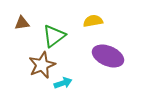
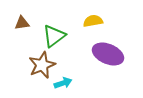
purple ellipse: moved 2 px up
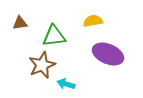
brown triangle: moved 2 px left
green triangle: rotated 30 degrees clockwise
cyan arrow: moved 3 px right, 1 px down; rotated 144 degrees counterclockwise
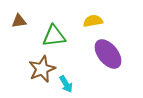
brown triangle: moved 1 px left, 2 px up
purple ellipse: rotated 28 degrees clockwise
brown star: moved 4 px down
cyan arrow: rotated 138 degrees counterclockwise
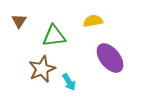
brown triangle: rotated 49 degrees counterclockwise
purple ellipse: moved 2 px right, 4 px down
cyan arrow: moved 3 px right, 2 px up
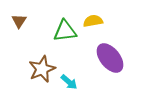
green triangle: moved 11 px right, 5 px up
cyan arrow: rotated 18 degrees counterclockwise
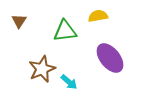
yellow semicircle: moved 5 px right, 5 px up
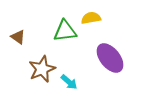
yellow semicircle: moved 7 px left, 2 px down
brown triangle: moved 1 px left, 16 px down; rotated 28 degrees counterclockwise
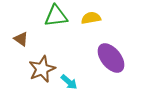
green triangle: moved 9 px left, 15 px up
brown triangle: moved 3 px right, 2 px down
purple ellipse: moved 1 px right
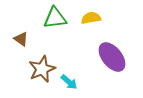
green triangle: moved 1 px left, 2 px down
purple ellipse: moved 1 px right, 1 px up
